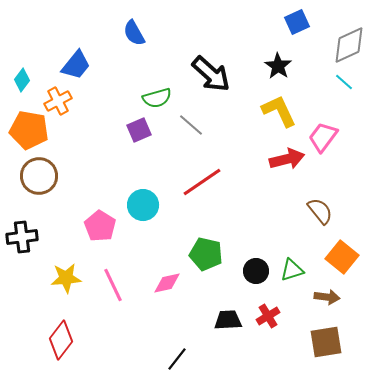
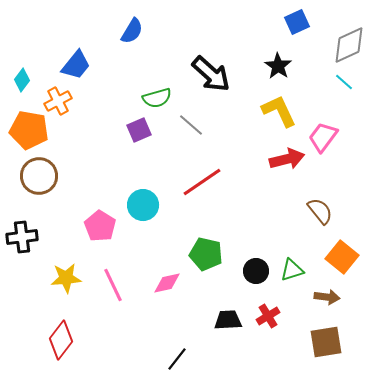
blue semicircle: moved 2 px left, 2 px up; rotated 120 degrees counterclockwise
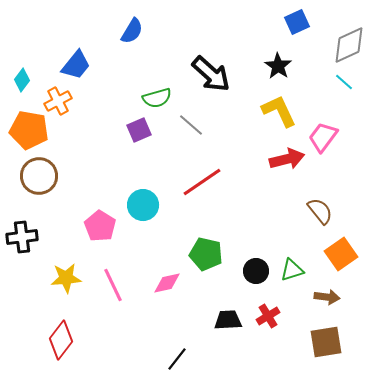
orange square: moved 1 px left, 3 px up; rotated 16 degrees clockwise
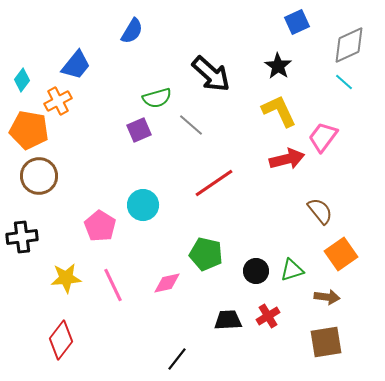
red line: moved 12 px right, 1 px down
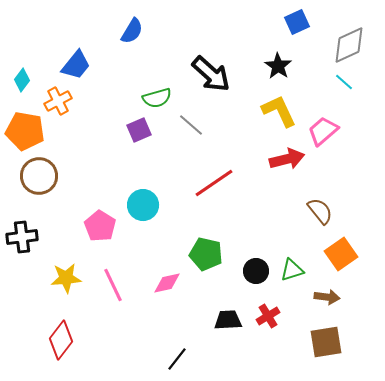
orange pentagon: moved 4 px left, 1 px down
pink trapezoid: moved 6 px up; rotated 12 degrees clockwise
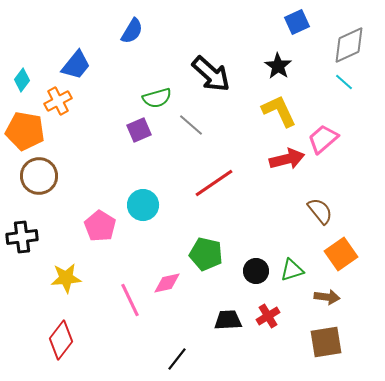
pink trapezoid: moved 8 px down
pink line: moved 17 px right, 15 px down
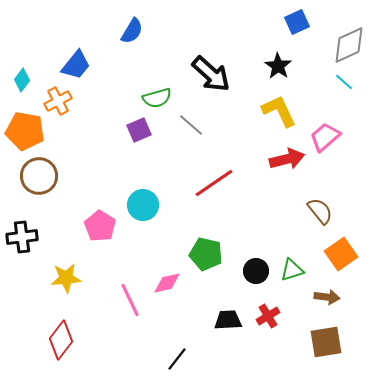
pink trapezoid: moved 2 px right, 2 px up
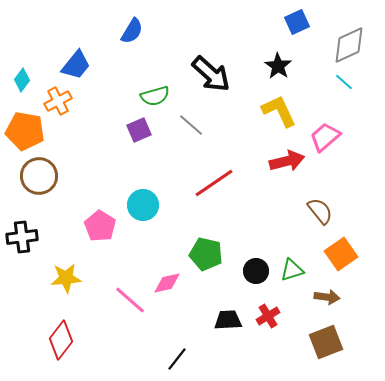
green semicircle: moved 2 px left, 2 px up
red arrow: moved 2 px down
pink line: rotated 24 degrees counterclockwise
brown square: rotated 12 degrees counterclockwise
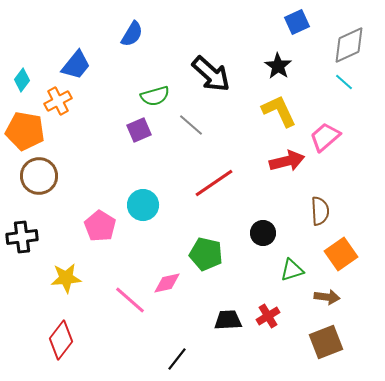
blue semicircle: moved 3 px down
brown semicircle: rotated 36 degrees clockwise
black circle: moved 7 px right, 38 px up
